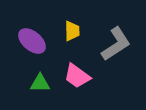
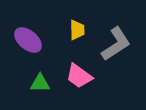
yellow trapezoid: moved 5 px right, 1 px up
purple ellipse: moved 4 px left, 1 px up
pink trapezoid: moved 2 px right
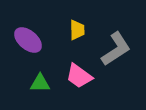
gray L-shape: moved 5 px down
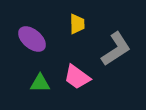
yellow trapezoid: moved 6 px up
purple ellipse: moved 4 px right, 1 px up
pink trapezoid: moved 2 px left, 1 px down
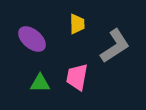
gray L-shape: moved 1 px left, 3 px up
pink trapezoid: rotated 64 degrees clockwise
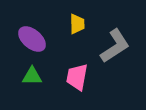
green triangle: moved 8 px left, 7 px up
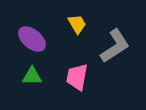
yellow trapezoid: rotated 30 degrees counterclockwise
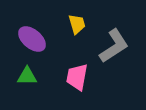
yellow trapezoid: rotated 15 degrees clockwise
gray L-shape: moved 1 px left
green triangle: moved 5 px left
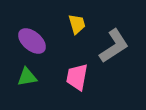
purple ellipse: moved 2 px down
green triangle: moved 1 px down; rotated 10 degrees counterclockwise
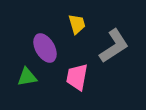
purple ellipse: moved 13 px right, 7 px down; rotated 20 degrees clockwise
